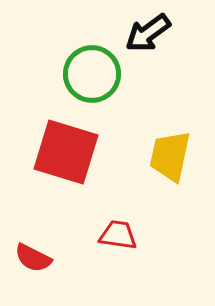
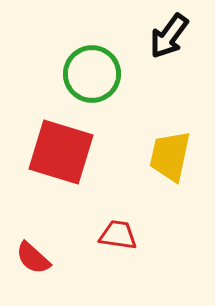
black arrow: moved 21 px right, 3 px down; rotated 18 degrees counterclockwise
red square: moved 5 px left
red semicircle: rotated 15 degrees clockwise
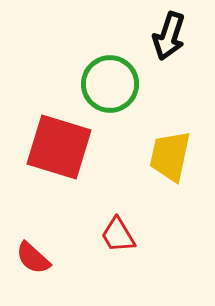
black arrow: rotated 18 degrees counterclockwise
green circle: moved 18 px right, 10 px down
red square: moved 2 px left, 5 px up
red trapezoid: rotated 129 degrees counterclockwise
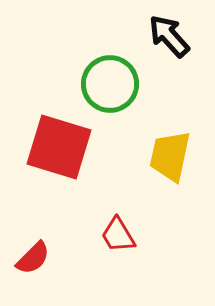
black arrow: rotated 120 degrees clockwise
red semicircle: rotated 87 degrees counterclockwise
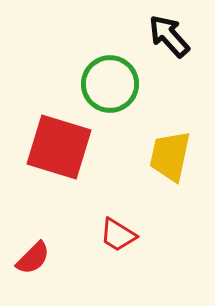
red trapezoid: rotated 27 degrees counterclockwise
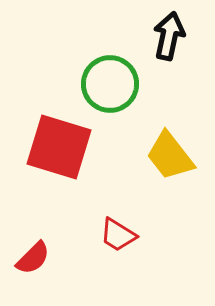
black arrow: rotated 54 degrees clockwise
yellow trapezoid: rotated 50 degrees counterclockwise
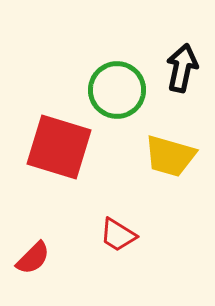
black arrow: moved 13 px right, 32 px down
green circle: moved 7 px right, 6 px down
yellow trapezoid: rotated 36 degrees counterclockwise
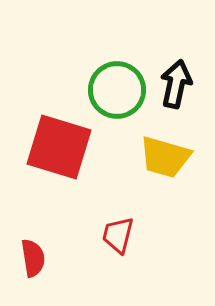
black arrow: moved 6 px left, 16 px down
yellow trapezoid: moved 5 px left, 1 px down
red trapezoid: rotated 72 degrees clockwise
red semicircle: rotated 54 degrees counterclockwise
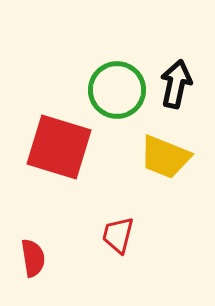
yellow trapezoid: rotated 6 degrees clockwise
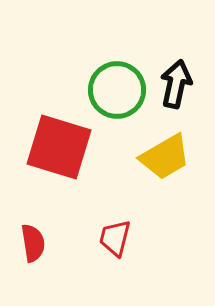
yellow trapezoid: rotated 52 degrees counterclockwise
red trapezoid: moved 3 px left, 3 px down
red semicircle: moved 15 px up
